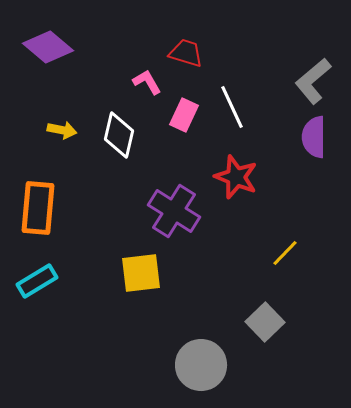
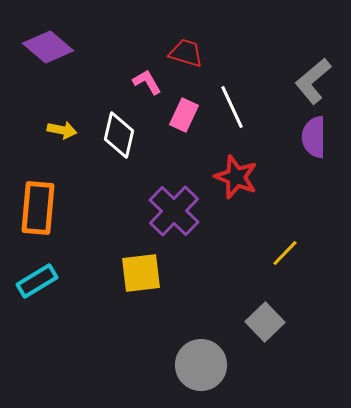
purple cross: rotated 12 degrees clockwise
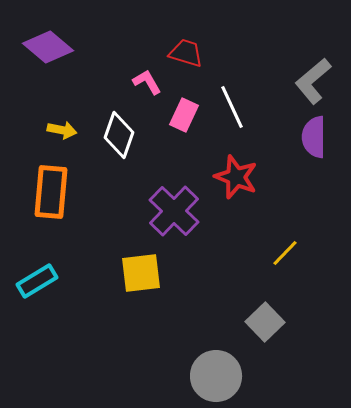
white diamond: rotated 6 degrees clockwise
orange rectangle: moved 13 px right, 16 px up
gray circle: moved 15 px right, 11 px down
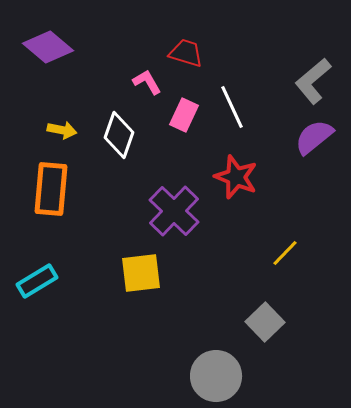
purple semicircle: rotated 51 degrees clockwise
orange rectangle: moved 3 px up
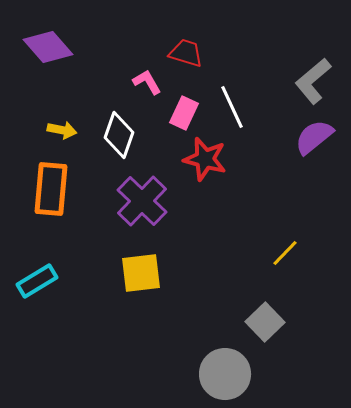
purple diamond: rotated 9 degrees clockwise
pink rectangle: moved 2 px up
red star: moved 31 px left, 18 px up; rotated 6 degrees counterclockwise
purple cross: moved 32 px left, 10 px up
gray circle: moved 9 px right, 2 px up
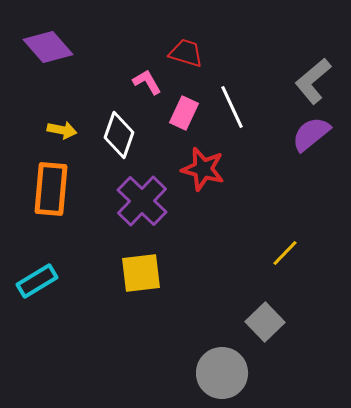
purple semicircle: moved 3 px left, 3 px up
red star: moved 2 px left, 10 px down
gray circle: moved 3 px left, 1 px up
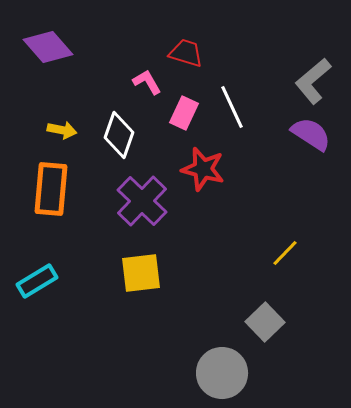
purple semicircle: rotated 72 degrees clockwise
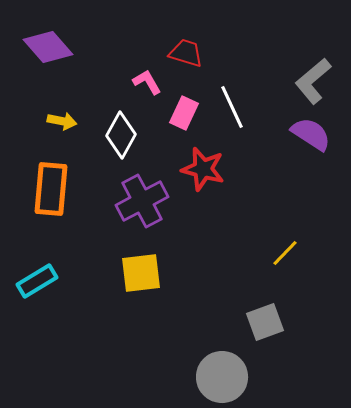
yellow arrow: moved 9 px up
white diamond: moved 2 px right; rotated 9 degrees clockwise
purple cross: rotated 18 degrees clockwise
gray square: rotated 24 degrees clockwise
gray circle: moved 4 px down
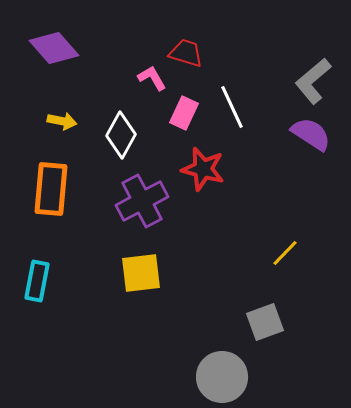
purple diamond: moved 6 px right, 1 px down
pink L-shape: moved 5 px right, 4 px up
cyan rectangle: rotated 48 degrees counterclockwise
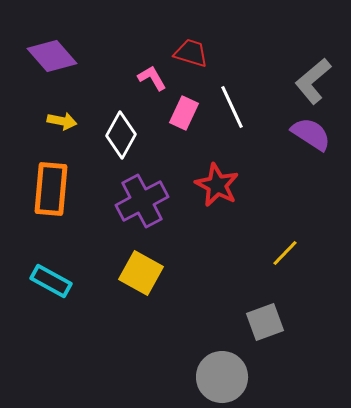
purple diamond: moved 2 px left, 8 px down
red trapezoid: moved 5 px right
red star: moved 14 px right, 16 px down; rotated 12 degrees clockwise
yellow square: rotated 36 degrees clockwise
cyan rectangle: moved 14 px right; rotated 72 degrees counterclockwise
